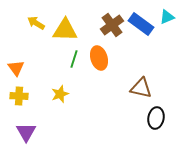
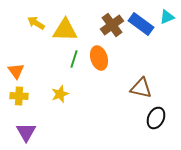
orange triangle: moved 3 px down
black ellipse: rotated 15 degrees clockwise
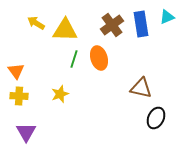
blue rectangle: rotated 45 degrees clockwise
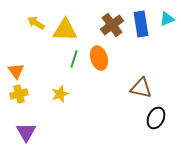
cyan triangle: moved 2 px down
yellow cross: moved 2 px up; rotated 18 degrees counterclockwise
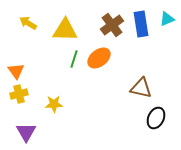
yellow arrow: moved 8 px left
orange ellipse: rotated 70 degrees clockwise
yellow star: moved 6 px left, 10 px down; rotated 18 degrees clockwise
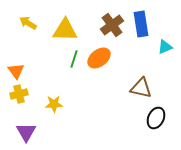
cyan triangle: moved 2 px left, 28 px down
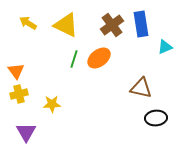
yellow triangle: moved 1 px right, 5 px up; rotated 24 degrees clockwise
yellow star: moved 2 px left
black ellipse: rotated 60 degrees clockwise
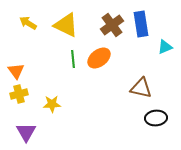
green line: moved 1 px left; rotated 24 degrees counterclockwise
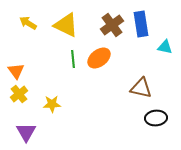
cyan triangle: rotated 35 degrees clockwise
yellow cross: rotated 24 degrees counterclockwise
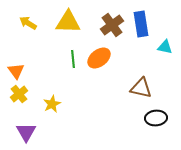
yellow triangle: moved 2 px right, 3 px up; rotated 24 degrees counterclockwise
yellow star: rotated 24 degrees counterclockwise
